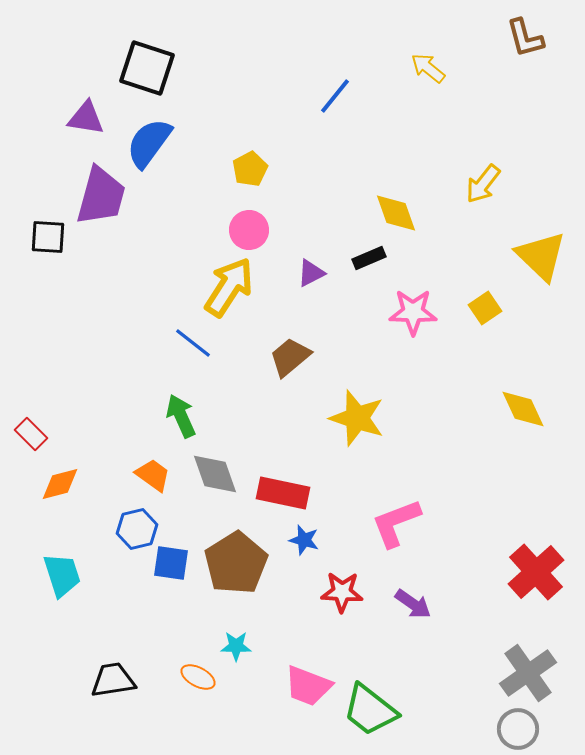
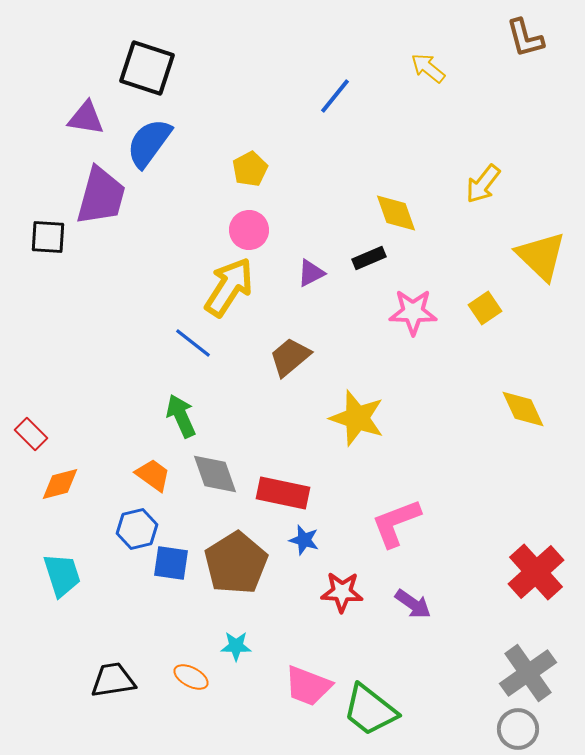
orange ellipse at (198, 677): moved 7 px left
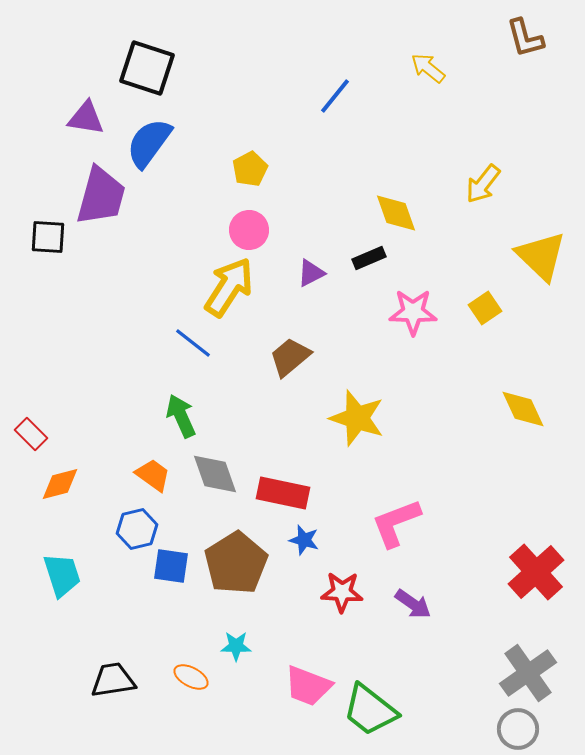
blue square at (171, 563): moved 3 px down
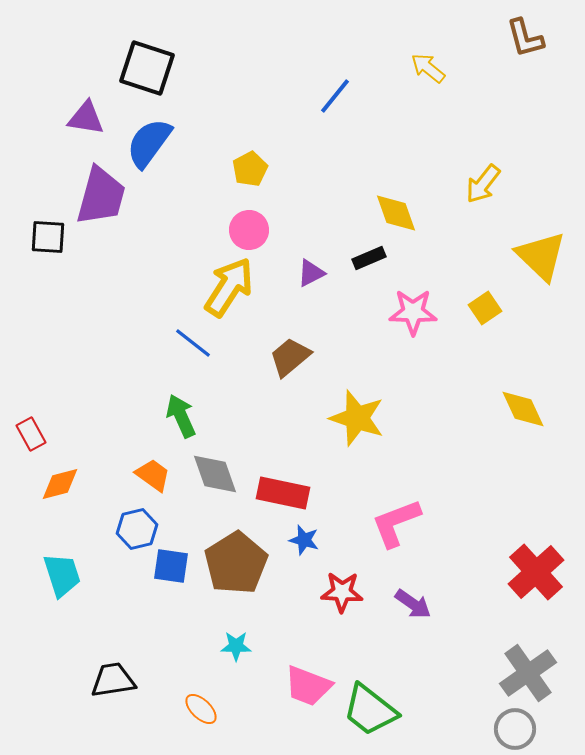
red rectangle at (31, 434): rotated 16 degrees clockwise
orange ellipse at (191, 677): moved 10 px right, 32 px down; rotated 16 degrees clockwise
gray circle at (518, 729): moved 3 px left
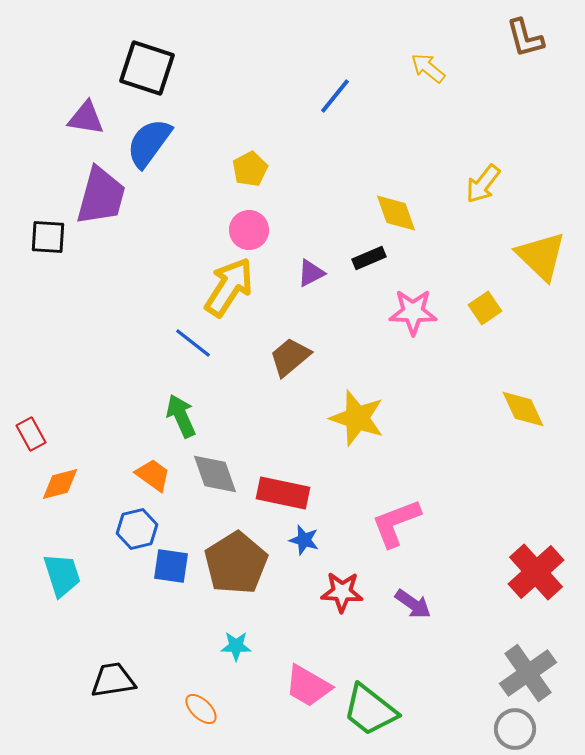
pink trapezoid at (308, 686): rotated 9 degrees clockwise
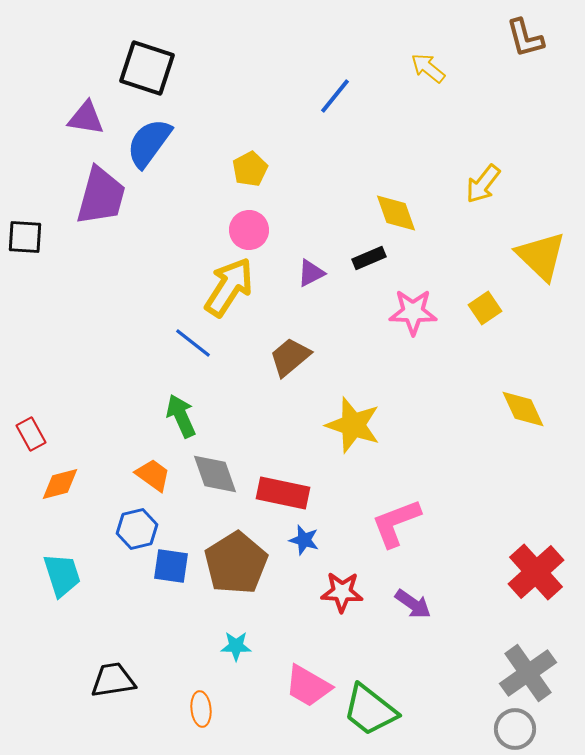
black square at (48, 237): moved 23 px left
yellow star at (357, 418): moved 4 px left, 7 px down
orange ellipse at (201, 709): rotated 40 degrees clockwise
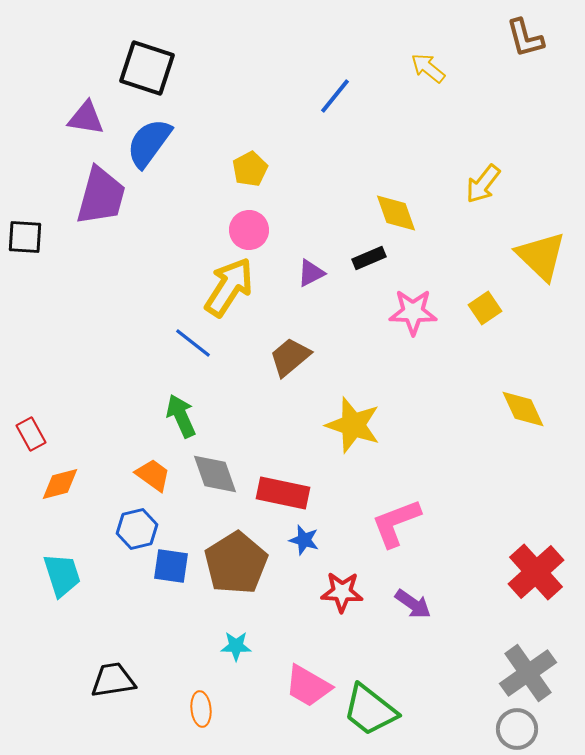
gray circle at (515, 729): moved 2 px right
